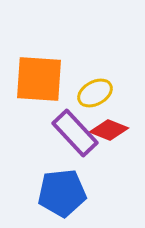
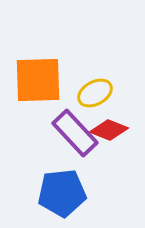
orange square: moved 1 px left, 1 px down; rotated 6 degrees counterclockwise
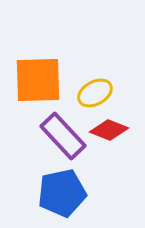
purple rectangle: moved 12 px left, 3 px down
blue pentagon: rotated 6 degrees counterclockwise
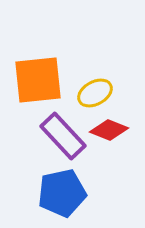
orange square: rotated 4 degrees counterclockwise
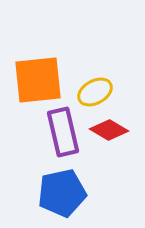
yellow ellipse: moved 1 px up
red diamond: rotated 9 degrees clockwise
purple rectangle: moved 4 px up; rotated 30 degrees clockwise
